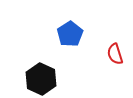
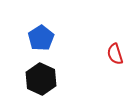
blue pentagon: moved 29 px left, 4 px down
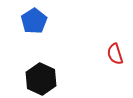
blue pentagon: moved 7 px left, 17 px up
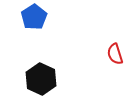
blue pentagon: moved 4 px up
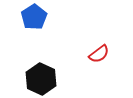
red semicircle: moved 16 px left; rotated 110 degrees counterclockwise
